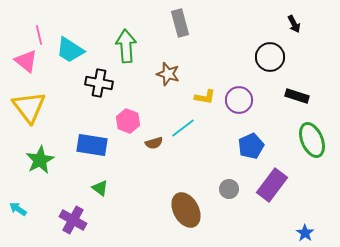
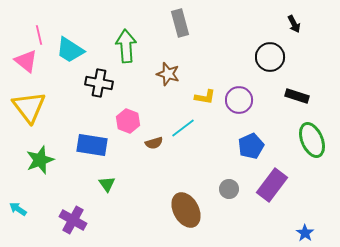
green star: rotated 8 degrees clockwise
green triangle: moved 7 px right, 4 px up; rotated 18 degrees clockwise
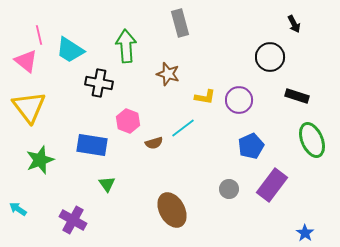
brown ellipse: moved 14 px left
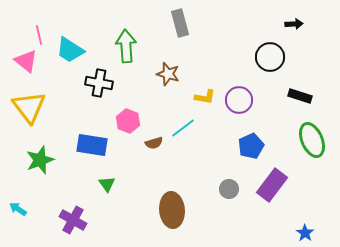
black arrow: rotated 66 degrees counterclockwise
black rectangle: moved 3 px right
brown ellipse: rotated 24 degrees clockwise
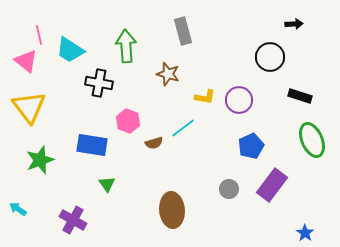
gray rectangle: moved 3 px right, 8 px down
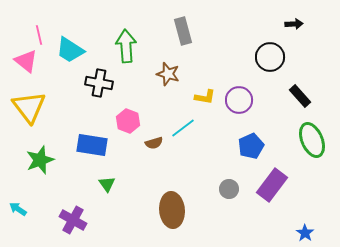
black rectangle: rotated 30 degrees clockwise
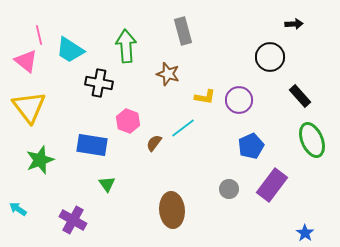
brown semicircle: rotated 144 degrees clockwise
